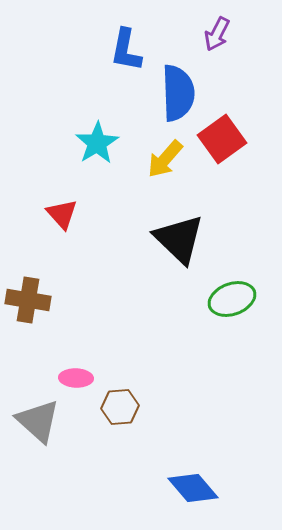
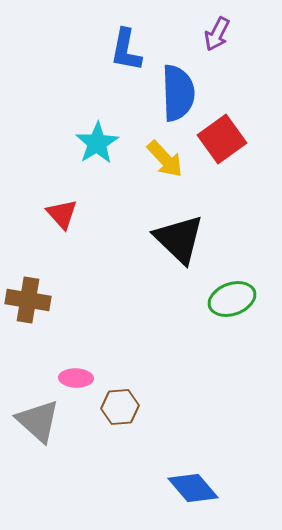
yellow arrow: rotated 84 degrees counterclockwise
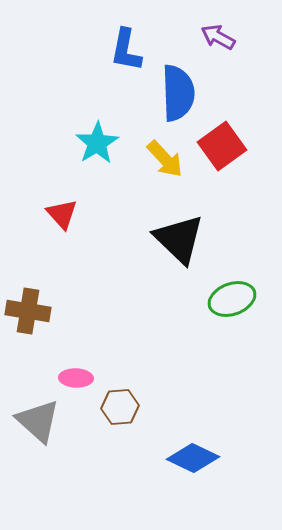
purple arrow: moved 1 px right, 3 px down; rotated 92 degrees clockwise
red square: moved 7 px down
brown cross: moved 11 px down
blue diamond: moved 30 px up; rotated 24 degrees counterclockwise
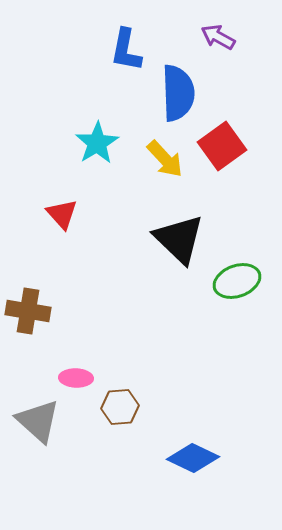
green ellipse: moved 5 px right, 18 px up
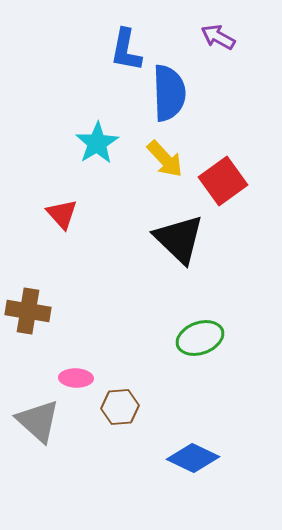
blue semicircle: moved 9 px left
red square: moved 1 px right, 35 px down
green ellipse: moved 37 px left, 57 px down
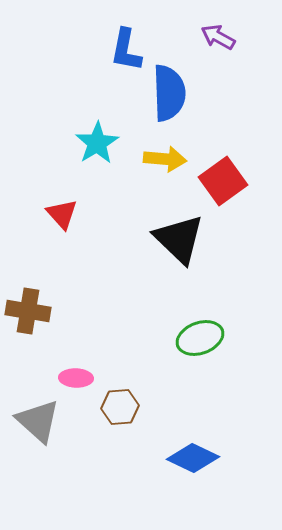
yellow arrow: rotated 42 degrees counterclockwise
